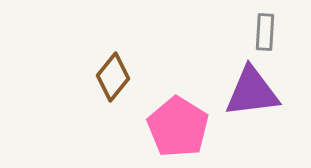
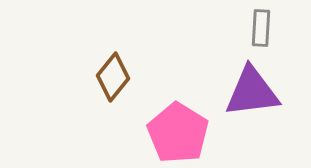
gray rectangle: moved 4 px left, 4 px up
pink pentagon: moved 6 px down
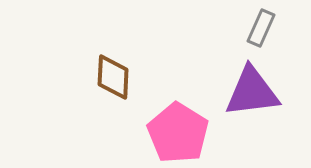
gray rectangle: rotated 21 degrees clockwise
brown diamond: rotated 36 degrees counterclockwise
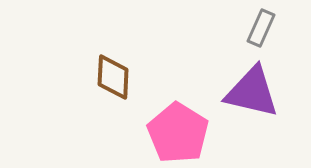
purple triangle: rotated 20 degrees clockwise
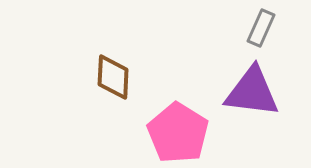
purple triangle: rotated 6 degrees counterclockwise
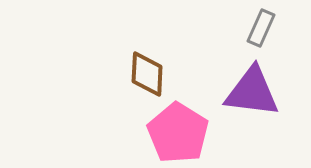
brown diamond: moved 34 px right, 3 px up
